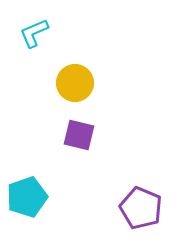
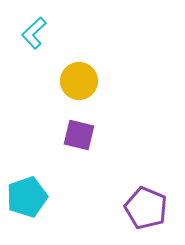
cyan L-shape: rotated 20 degrees counterclockwise
yellow circle: moved 4 px right, 2 px up
purple pentagon: moved 5 px right
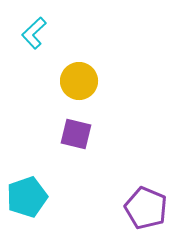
purple square: moved 3 px left, 1 px up
